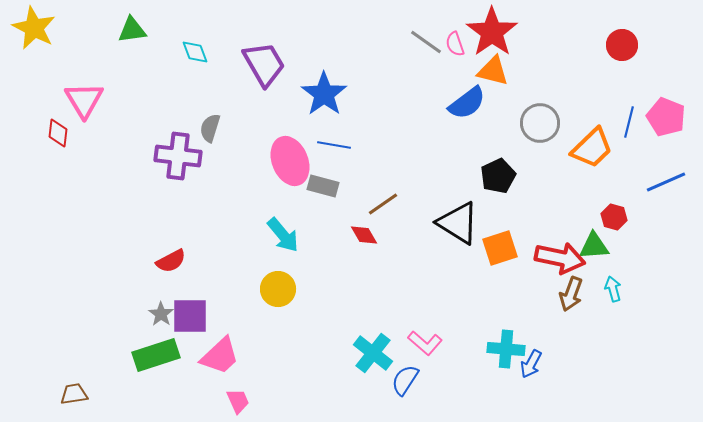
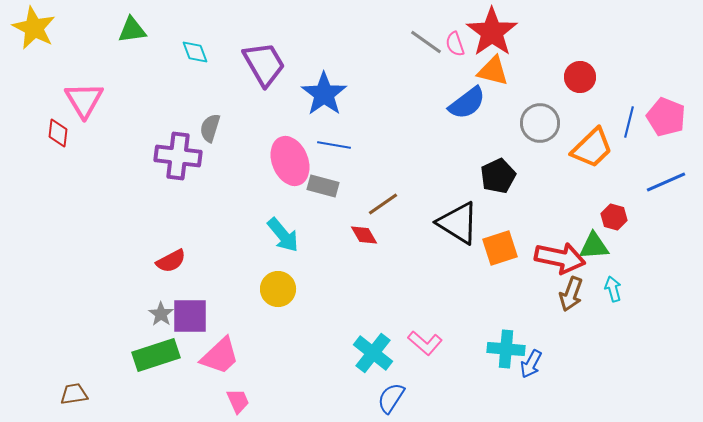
red circle at (622, 45): moved 42 px left, 32 px down
blue semicircle at (405, 380): moved 14 px left, 18 px down
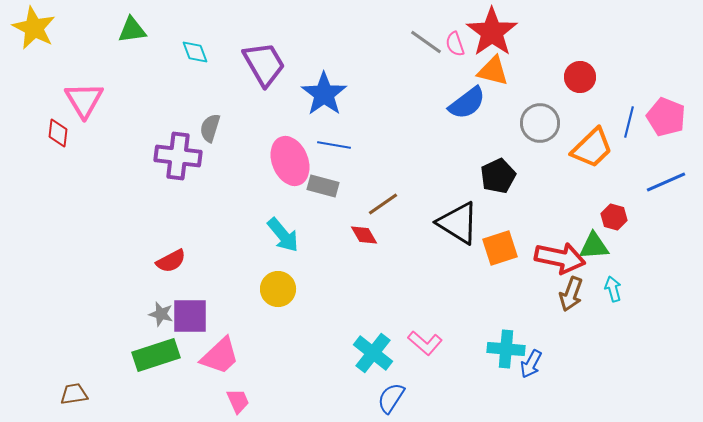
gray star at (161, 314): rotated 20 degrees counterclockwise
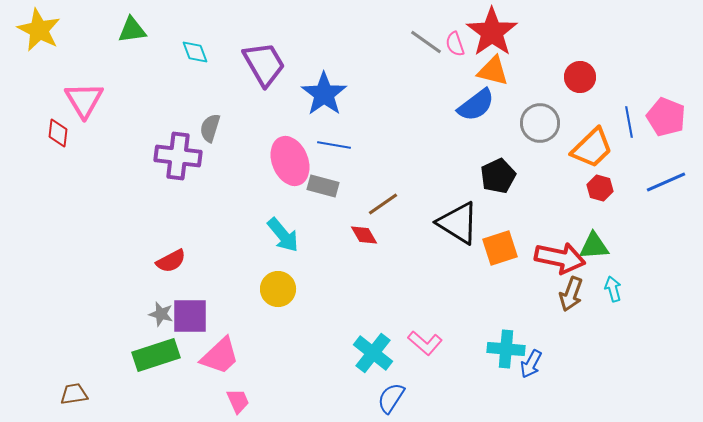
yellow star at (34, 28): moved 5 px right, 2 px down
blue semicircle at (467, 103): moved 9 px right, 2 px down
blue line at (629, 122): rotated 24 degrees counterclockwise
red hexagon at (614, 217): moved 14 px left, 29 px up
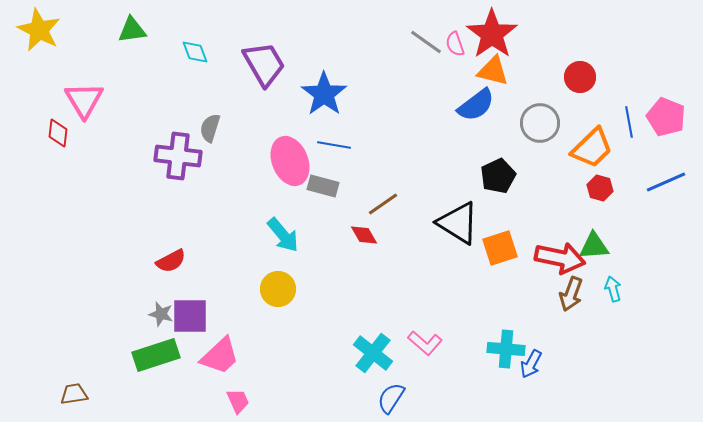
red star at (492, 32): moved 2 px down
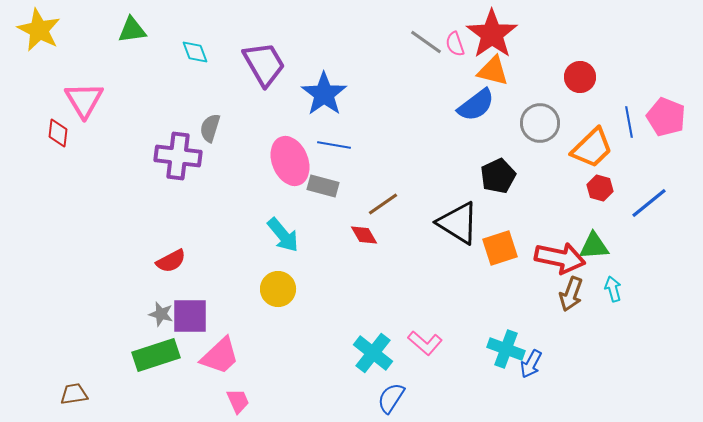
blue line at (666, 182): moved 17 px left, 21 px down; rotated 15 degrees counterclockwise
cyan cross at (506, 349): rotated 15 degrees clockwise
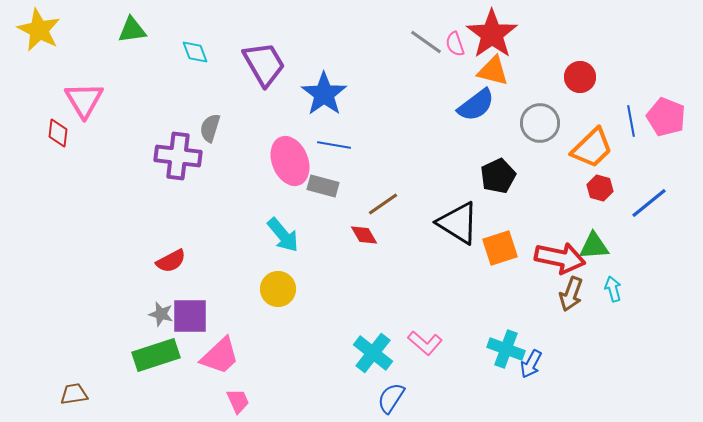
blue line at (629, 122): moved 2 px right, 1 px up
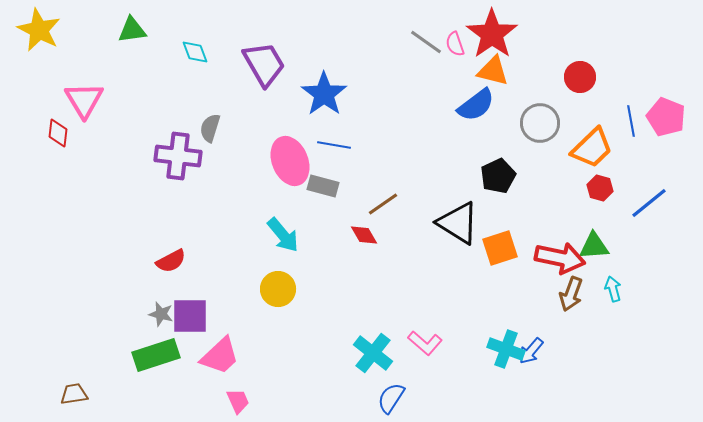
blue arrow at (531, 364): moved 13 px up; rotated 12 degrees clockwise
